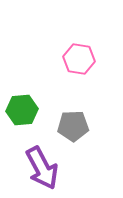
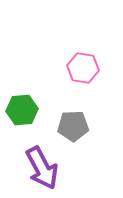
pink hexagon: moved 4 px right, 9 px down
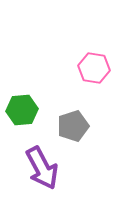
pink hexagon: moved 11 px right
gray pentagon: rotated 16 degrees counterclockwise
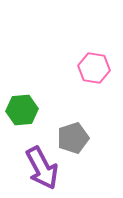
gray pentagon: moved 12 px down
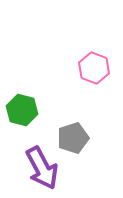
pink hexagon: rotated 12 degrees clockwise
green hexagon: rotated 20 degrees clockwise
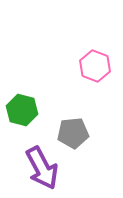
pink hexagon: moved 1 px right, 2 px up
gray pentagon: moved 5 px up; rotated 12 degrees clockwise
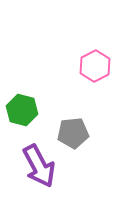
pink hexagon: rotated 12 degrees clockwise
purple arrow: moved 3 px left, 2 px up
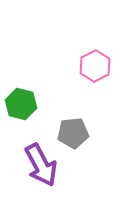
green hexagon: moved 1 px left, 6 px up
purple arrow: moved 2 px right, 1 px up
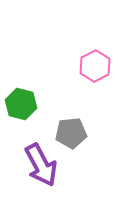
gray pentagon: moved 2 px left
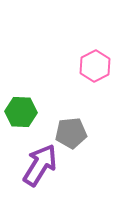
green hexagon: moved 8 px down; rotated 12 degrees counterclockwise
purple arrow: moved 1 px left; rotated 120 degrees counterclockwise
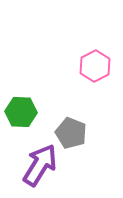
gray pentagon: rotated 28 degrees clockwise
